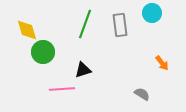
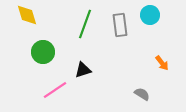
cyan circle: moved 2 px left, 2 px down
yellow diamond: moved 15 px up
pink line: moved 7 px left, 1 px down; rotated 30 degrees counterclockwise
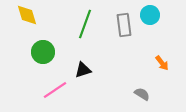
gray rectangle: moved 4 px right
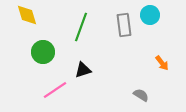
green line: moved 4 px left, 3 px down
gray semicircle: moved 1 px left, 1 px down
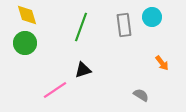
cyan circle: moved 2 px right, 2 px down
green circle: moved 18 px left, 9 px up
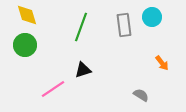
green circle: moved 2 px down
pink line: moved 2 px left, 1 px up
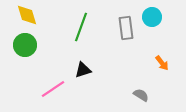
gray rectangle: moved 2 px right, 3 px down
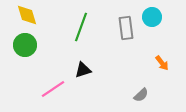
gray semicircle: rotated 105 degrees clockwise
